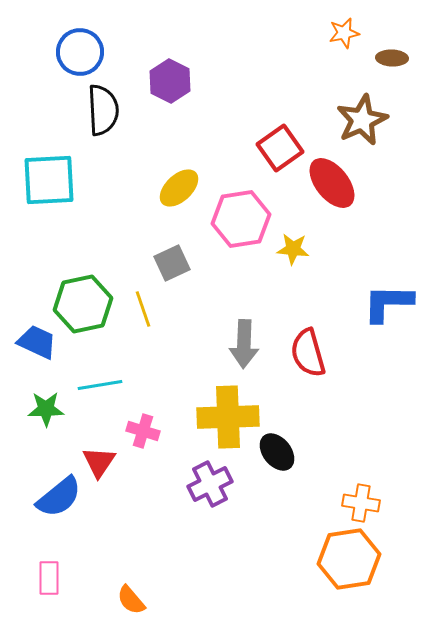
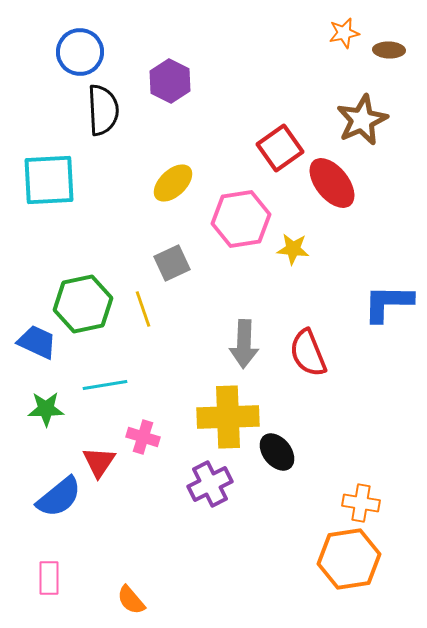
brown ellipse: moved 3 px left, 8 px up
yellow ellipse: moved 6 px left, 5 px up
red semicircle: rotated 6 degrees counterclockwise
cyan line: moved 5 px right
pink cross: moved 6 px down
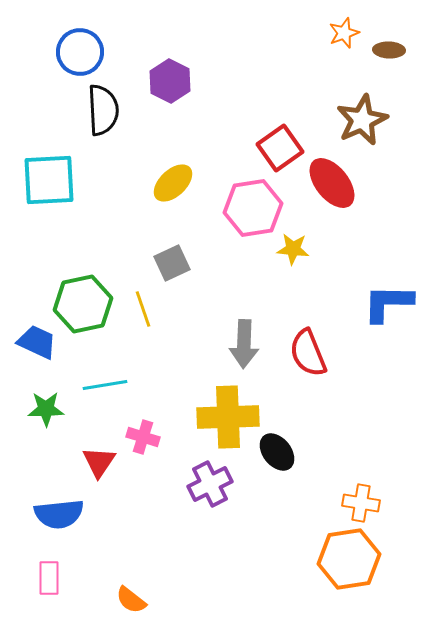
orange star: rotated 8 degrees counterclockwise
pink hexagon: moved 12 px right, 11 px up
blue semicircle: moved 17 px down; rotated 33 degrees clockwise
orange semicircle: rotated 12 degrees counterclockwise
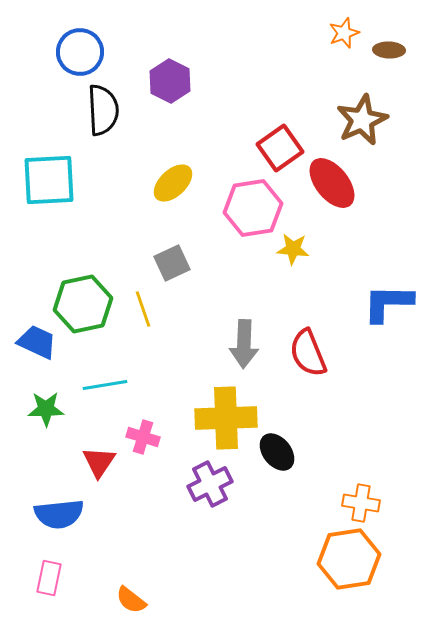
yellow cross: moved 2 px left, 1 px down
pink rectangle: rotated 12 degrees clockwise
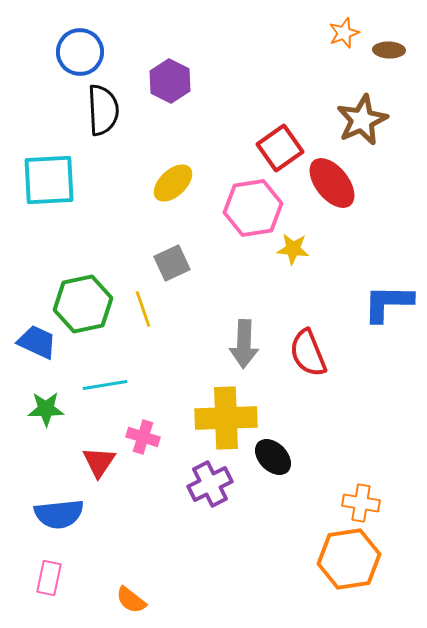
black ellipse: moved 4 px left, 5 px down; rotated 6 degrees counterclockwise
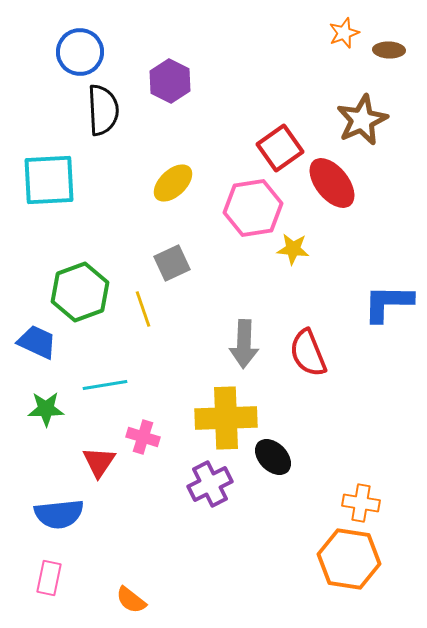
green hexagon: moved 3 px left, 12 px up; rotated 8 degrees counterclockwise
orange hexagon: rotated 18 degrees clockwise
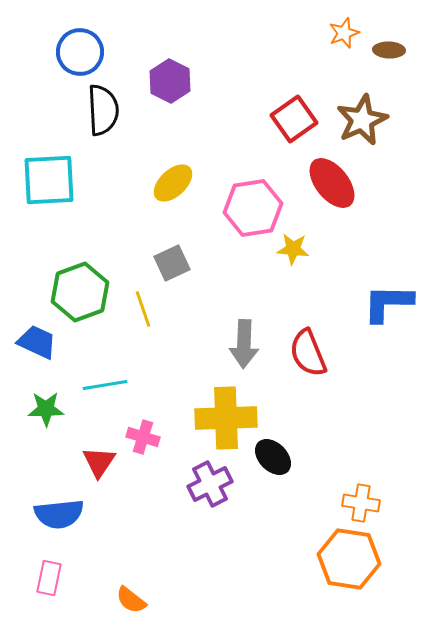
red square: moved 14 px right, 29 px up
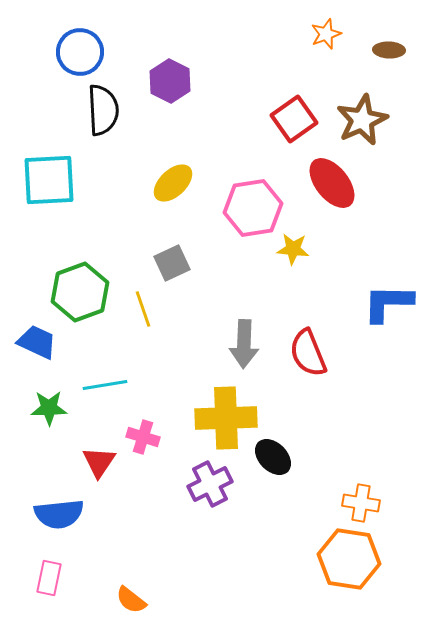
orange star: moved 18 px left, 1 px down
green star: moved 3 px right, 1 px up
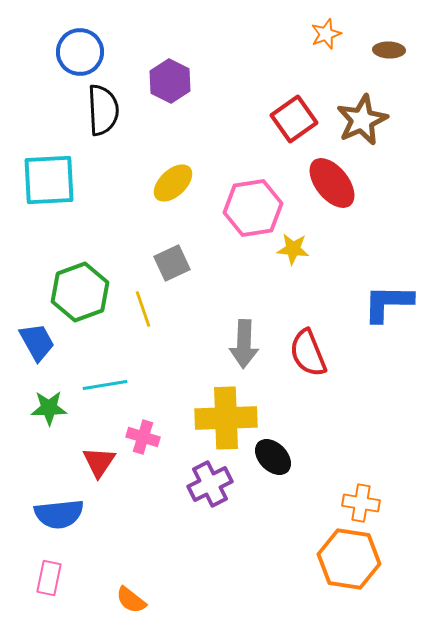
blue trapezoid: rotated 36 degrees clockwise
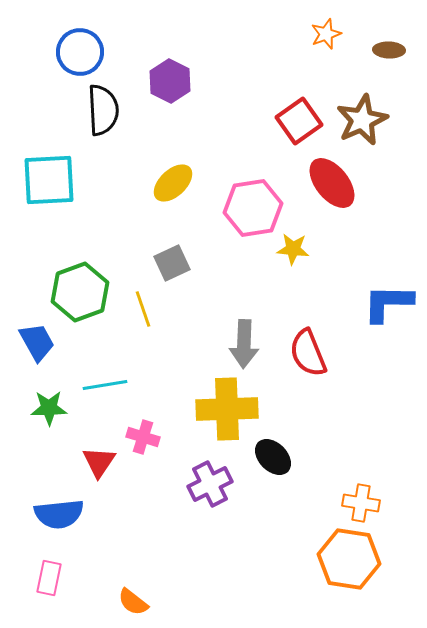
red square: moved 5 px right, 2 px down
yellow cross: moved 1 px right, 9 px up
orange semicircle: moved 2 px right, 2 px down
